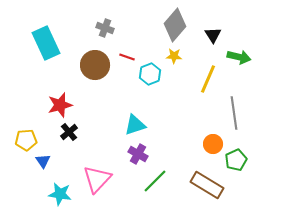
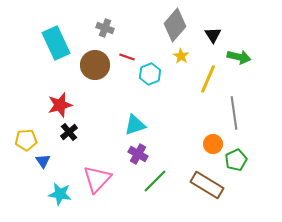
cyan rectangle: moved 10 px right
yellow star: moved 7 px right; rotated 28 degrees clockwise
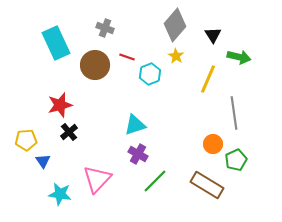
yellow star: moved 5 px left
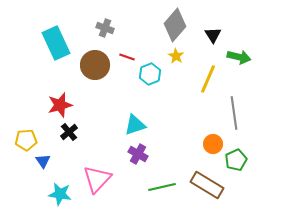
green line: moved 7 px right, 6 px down; rotated 32 degrees clockwise
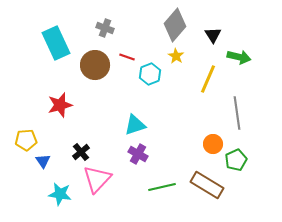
gray line: moved 3 px right
black cross: moved 12 px right, 20 px down
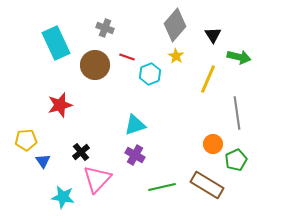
purple cross: moved 3 px left, 1 px down
cyan star: moved 3 px right, 3 px down
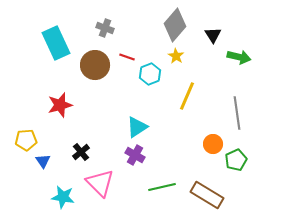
yellow line: moved 21 px left, 17 px down
cyan triangle: moved 2 px right, 2 px down; rotated 15 degrees counterclockwise
pink triangle: moved 3 px right, 4 px down; rotated 28 degrees counterclockwise
brown rectangle: moved 10 px down
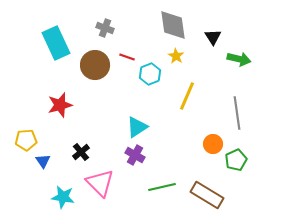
gray diamond: moved 2 px left; rotated 48 degrees counterclockwise
black triangle: moved 2 px down
green arrow: moved 2 px down
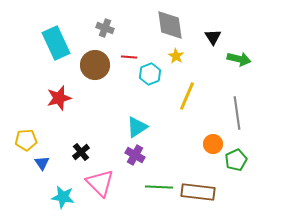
gray diamond: moved 3 px left
red line: moved 2 px right; rotated 14 degrees counterclockwise
red star: moved 1 px left, 7 px up
blue triangle: moved 1 px left, 2 px down
green line: moved 3 px left; rotated 16 degrees clockwise
brown rectangle: moved 9 px left, 3 px up; rotated 24 degrees counterclockwise
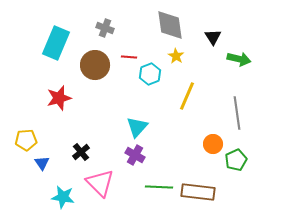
cyan rectangle: rotated 48 degrees clockwise
cyan triangle: rotated 15 degrees counterclockwise
